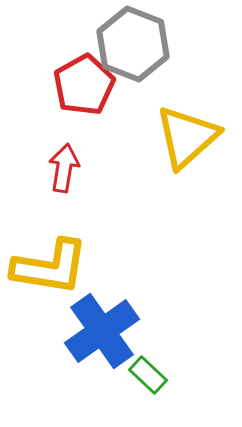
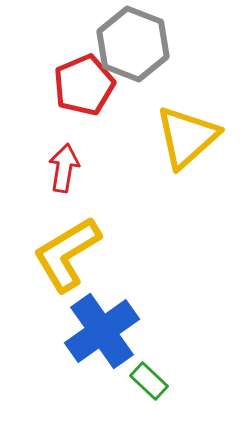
red pentagon: rotated 6 degrees clockwise
yellow L-shape: moved 17 px right, 13 px up; rotated 140 degrees clockwise
green rectangle: moved 1 px right, 6 px down
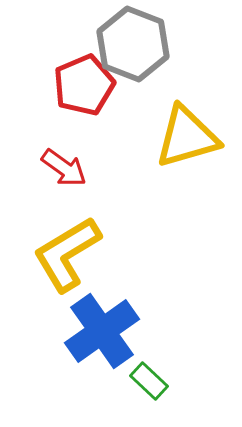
yellow triangle: rotated 26 degrees clockwise
red arrow: rotated 117 degrees clockwise
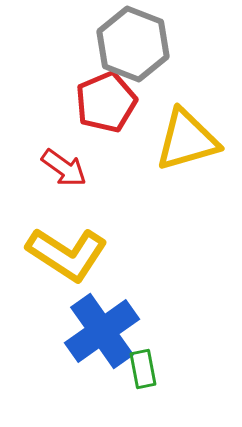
red pentagon: moved 22 px right, 17 px down
yellow triangle: moved 3 px down
yellow L-shape: rotated 116 degrees counterclockwise
green rectangle: moved 6 px left, 12 px up; rotated 36 degrees clockwise
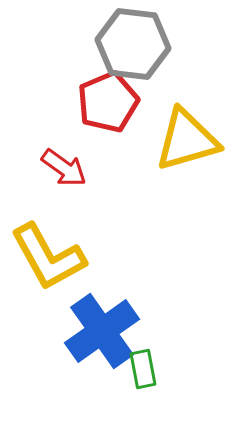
gray hexagon: rotated 14 degrees counterclockwise
red pentagon: moved 2 px right
yellow L-shape: moved 19 px left, 3 px down; rotated 28 degrees clockwise
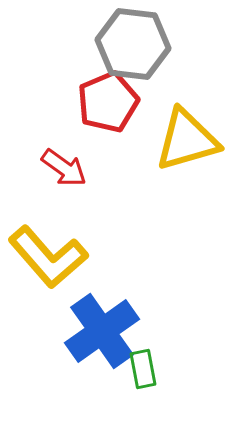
yellow L-shape: rotated 12 degrees counterclockwise
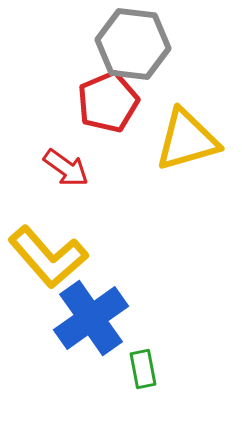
red arrow: moved 2 px right
blue cross: moved 11 px left, 13 px up
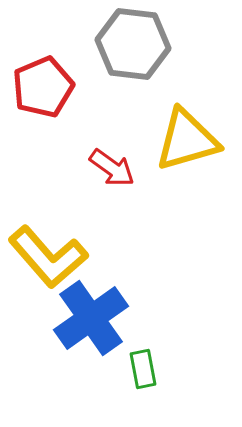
red pentagon: moved 65 px left, 15 px up
red arrow: moved 46 px right
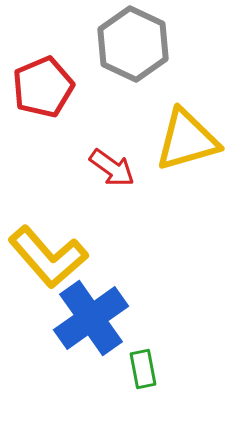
gray hexagon: rotated 18 degrees clockwise
